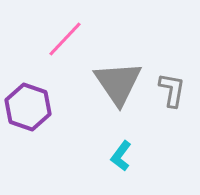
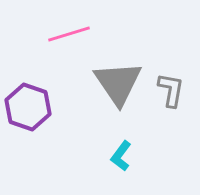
pink line: moved 4 px right, 5 px up; rotated 30 degrees clockwise
gray L-shape: moved 1 px left
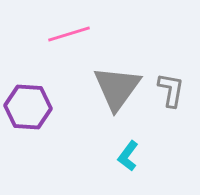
gray triangle: moved 1 px left, 5 px down; rotated 10 degrees clockwise
purple hexagon: rotated 15 degrees counterclockwise
cyan L-shape: moved 7 px right
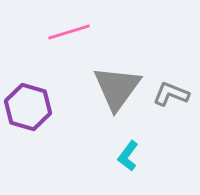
pink line: moved 2 px up
gray L-shape: moved 4 px down; rotated 78 degrees counterclockwise
purple hexagon: rotated 12 degrees clockwise
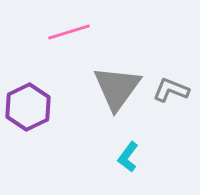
gray L-shape: moved 4 px up
purple hexagon: rotated 18 degrees clockwise
cyan L-shape: moved 1 px down
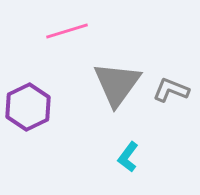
pink line: moved 2 px left, 1 px up
gray triangle: moved 4 px up
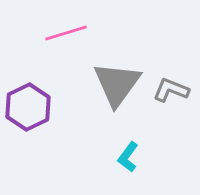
pink line: moved 1 px left, 2 px down
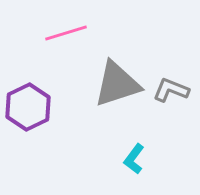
gray triangle: rotated 36 degrees clockwise
cyan L-shape: moved 6 px right, 2 px down
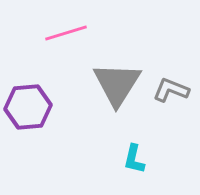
gray triangle: rotated 40 degrees counterclockwise
purple hexagon: rotated 21 degrees clockwise
cyan L-shape: rotated 24 degrees counterclockwise
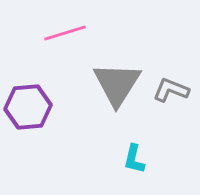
pink line: moved 1 px left
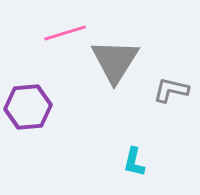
gray triangle: moved 2 px left, 23 px up
gray L-shape: rotated 9 degrees counterclockwise
cyan L-shape: moved 3 px down
